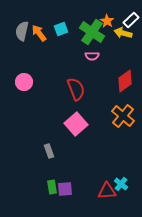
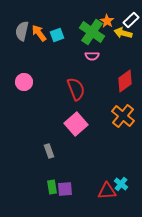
cyan square: moved 4 px left, 6 px down
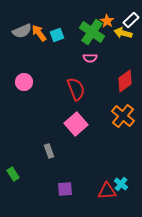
gray semicircle: rotated 126 degrees counterclockwise
pink semicircle: moved 2 px left, 2 px down
green rectangle: moved 39 px left, 13 px up; rotated 24 degrees counterclockwise
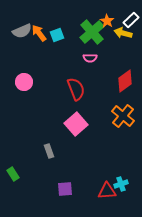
green cross: rotated 15 degrees clockwise
cyan cross: rotated 32 degrees clockwise
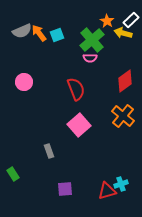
green cross: moved 8 px down
pink square: moved 3 px right, 1 px down
red triangle: rotated 12 degrees counterclockwise
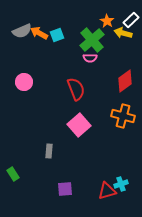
orange arrow: rotated 24 degrees counterclockwise
orange cross: rotated 25 degrees counterclockwise
gray rectangle: rotated 24 degrees clockwise
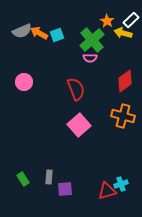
gray rectangle: moved 26 px down
green rectangle: moved 10 px right, 5 px down
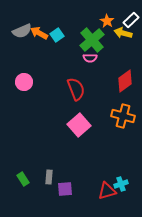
cyan square: rotated 16 degrees counterclockwise
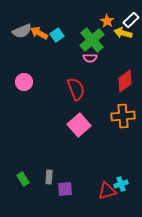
orange cross: rotated 20 degrees counterclockwise
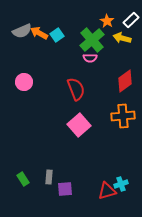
yellow arrow: moved 1 px left, 5 px down
